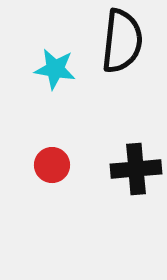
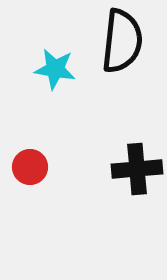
red circle: moved 22 px left, 2 px down
black cross: moved 1 px right
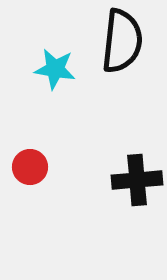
black cross: moved 11 px down
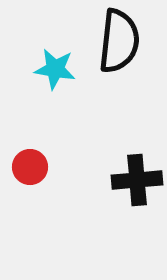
black semicircle: moved 3 px left
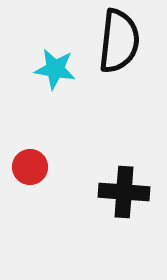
black cross: moved 13 px left, 12 px down; rotated 9 degrees clockwise
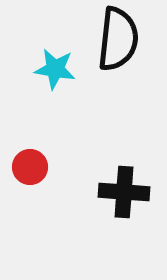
black semicircle: moved 1 px left, 2 px up
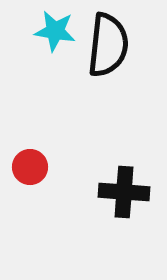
black semicircle: moved 10 px left, 6 px down
cyan star: moved 38 px up
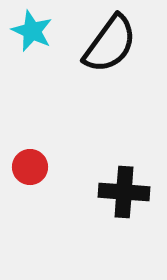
cyan star: moved 23 px left; rotated 15 degrees clockwise
black semicircle: moved 2 px right, 1 px up; rotated 30 degrees clockwise
